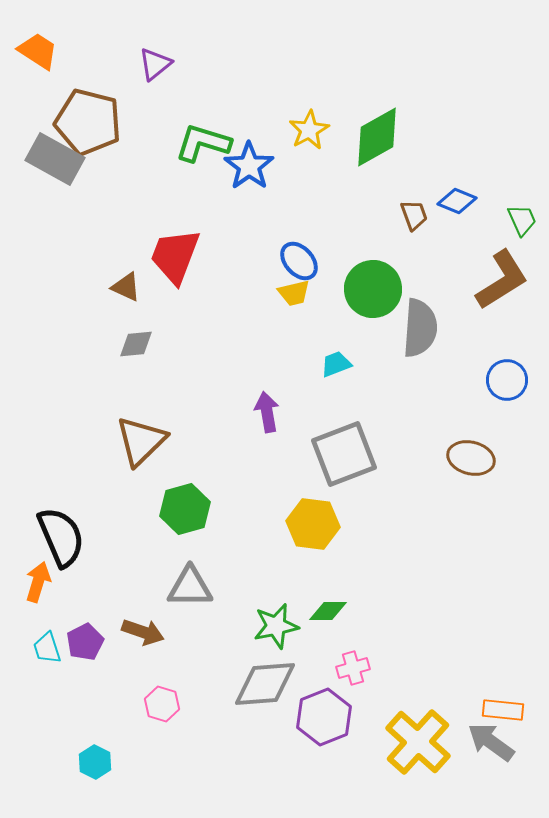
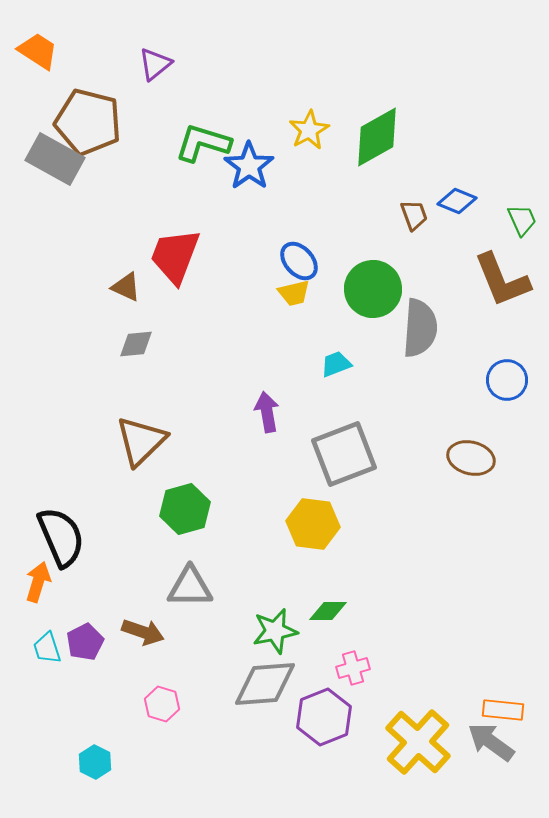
brown L-shape at (502, 280): rotated 100 degrees clockwise
green star at (276, 626): moved 1 px left, 5 px down
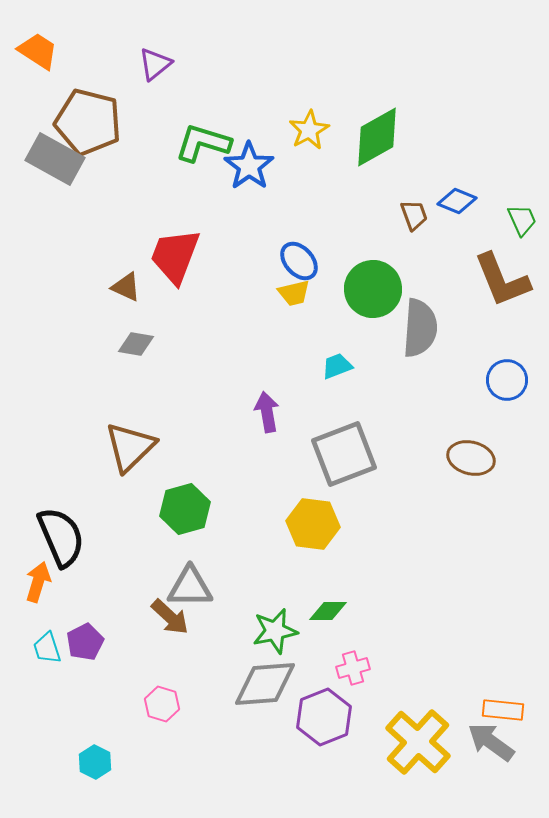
gray diamond at (136, 344): rotated 15 degrees clockwise
cyan trapezoid at (336, 364): moved 1 px right, 2 px down
brown triangle at (141, 441): moved 11 px left, 6 px down
brown arrow at (143, 632): moved 27 px right, 15 px up; rotated 24 degrees clockwise
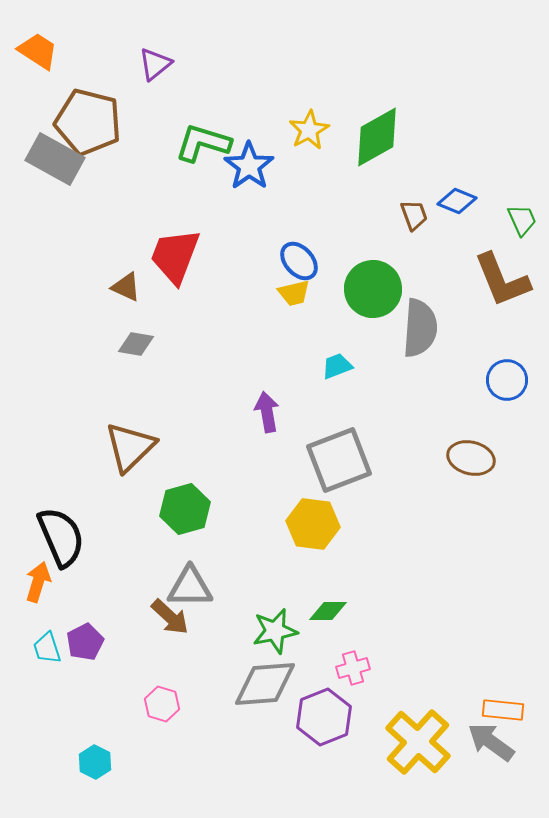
gray square at (344, 454): moved 5 px left, 6 px down
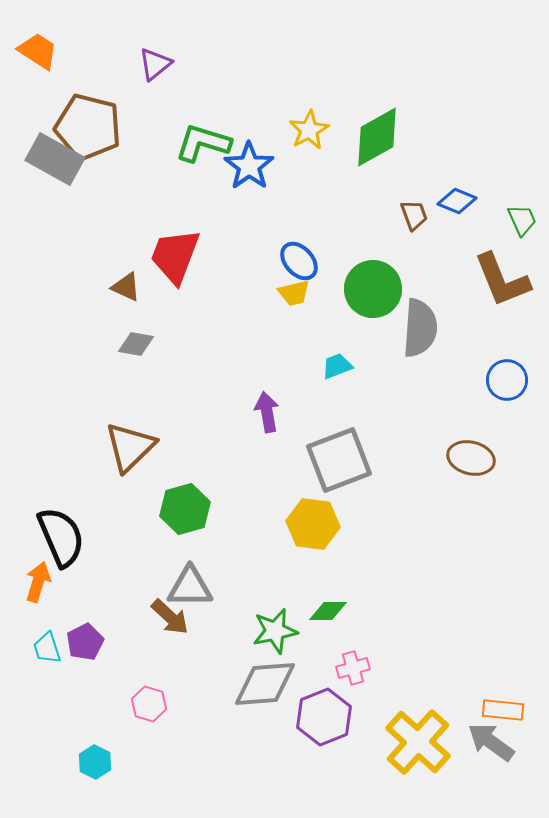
brown pentagon at (88, 122): moved 5 px down
pink hexagon at (162, 704): moved 13 px left
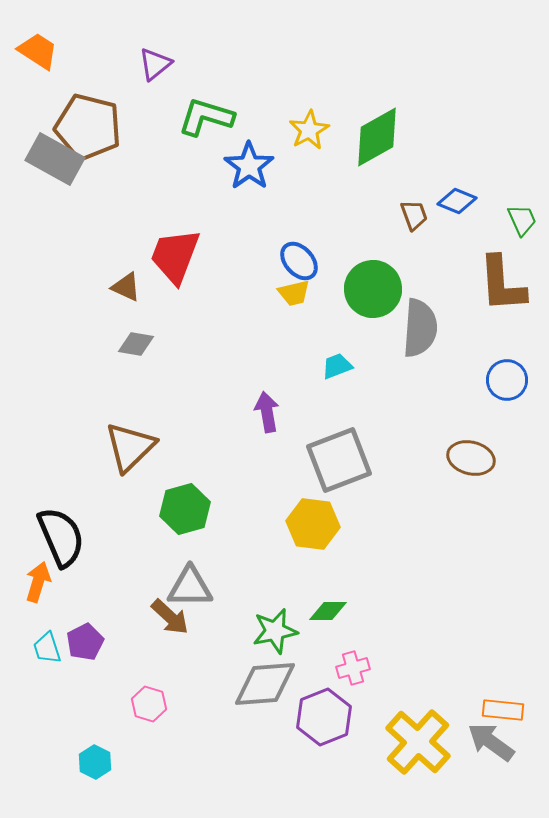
green L-shape at (203, 143): moved 3 px right, 26 px up
brown L-shape at (502, 280): moved 4 px down; rotated 18 degrees clockwise
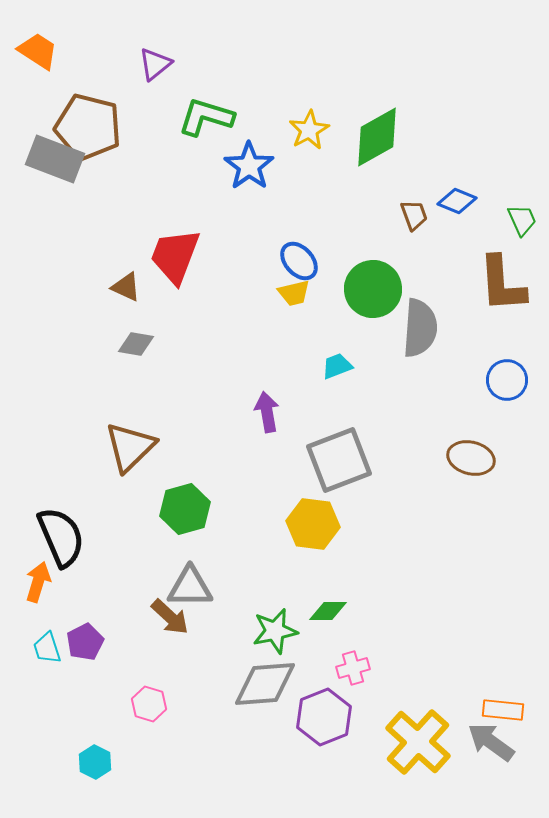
gray rectangle at (55, 159): rotated 8 degrees counterclockwise
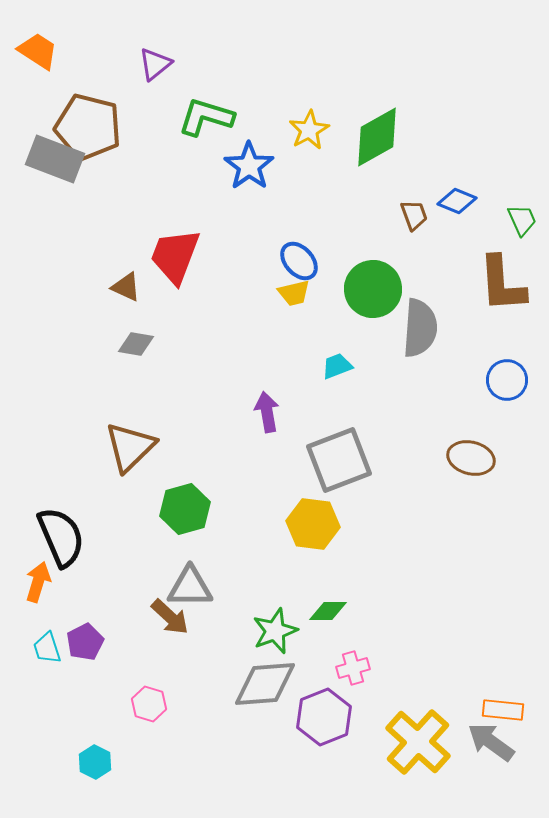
green star at (275, 631): rotated 9 degrees counterclockwise
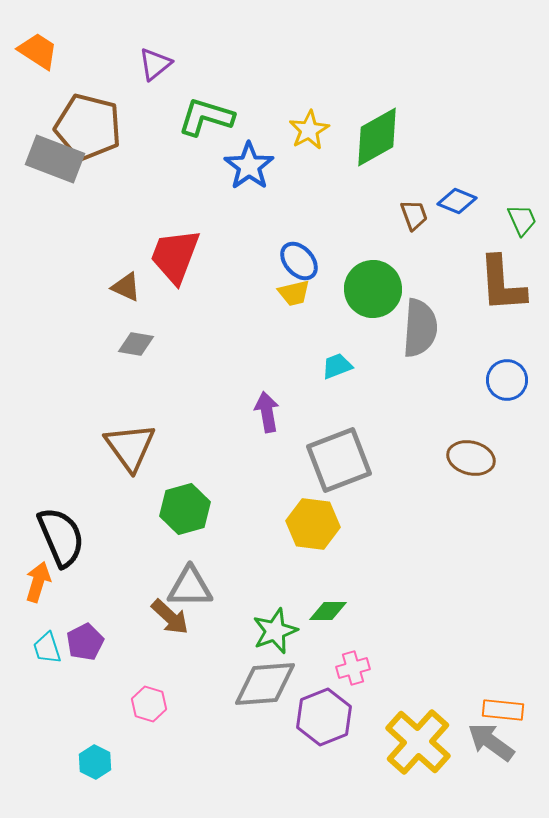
brown triangle at (130, 447): rotated 22 degrees counterclockwise
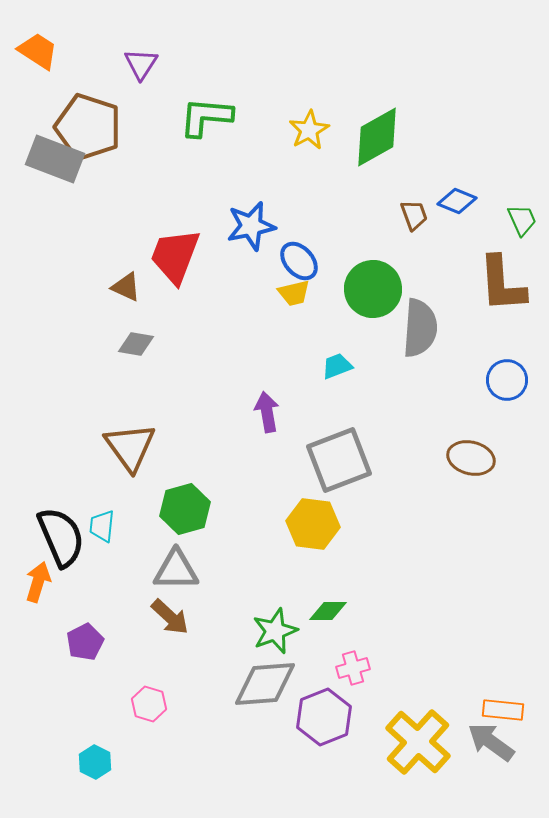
purple triangle at (155, 64): moved 14 px left; rotated 18 degrees counterclockwise
green L-shape at (206, 117): rotated 12 degrees counterclockwise
brown pentagon at (88, 127): rotated 4 degrees clockwise
blue star at (249, 166): moved 2 px right, 60 px down; rotated 24 degrees clockwise
gray triangle at (190, 587): moved 14 px left, 17 px up
cyan trapezoid at (47, 648): moved 55 px right, 122 px up; rotated 24 degrees clockwise
